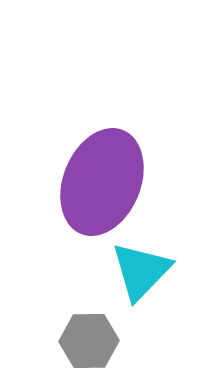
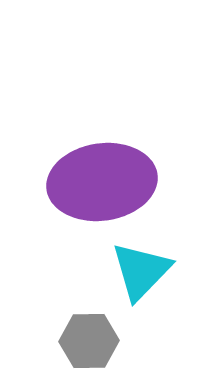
purple ellipse: rotated 60 degrees clockwise
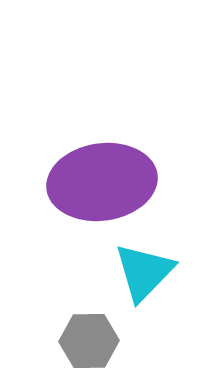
cyan triangle: moved 3 px right, 1 px down
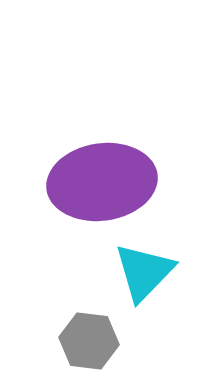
gray hexagon: rotated 8 degrees clockwise
